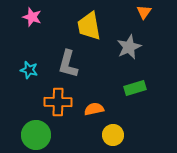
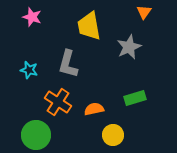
green rectangle: moved 10 px down
orange cross: rotated 32 degrees clockwise
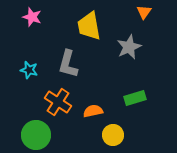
orange semicircle: moved 1 px left, 2 px down
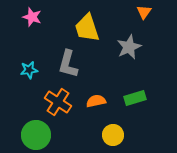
yellow trapezoid: moved 2 px left, 2 px down; rotated 8 degrees counterclockwise
cyan star: rotated 24 degrees counterclockwise
orange semicircle: moved 3 px right, 10 px up
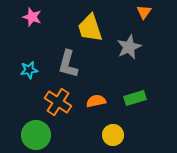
yellow trapezoid: moved 3 px right
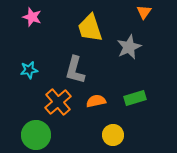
gray L-shape: moved 7 px right, 6 px down
orange cross: rotated 16 degrees clockwise
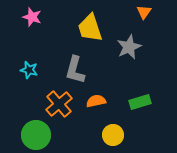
cyan star: rotated 24 degrees clockwise
green rectangle: moved 5 px right, 4 px down
orange cross: moved 1 px right, 2 px down
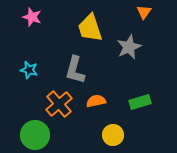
green circle: moved 1 px left
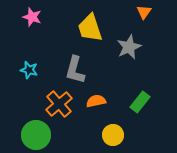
green rectangle: rotated 35 degrees counterclockwise
green circle: moved 1 px right
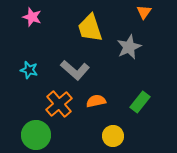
gray L-shape: rotated 64 degrees counterclockwise
yellow circle: moved 1 px down
